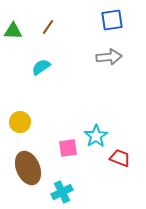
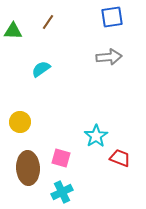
blue square: moved 3 px up
brown line: moved 5 px up
cyan semicircle: moved 2 px down
pink square: moved 7 px left, 10 px down; rotated 24 degrees clockwise
brown ellipse: rotated 20 degrees clockwise
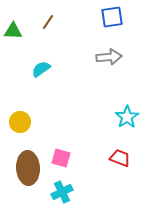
cyan star: moved 31 px right, 19 px up
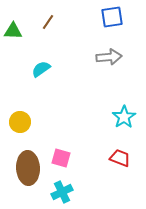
cyan star: moved 3 px left
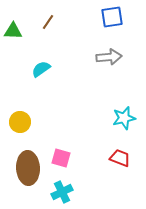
cyan star: moved 1 px down; rotated 20 degrees clockwise
